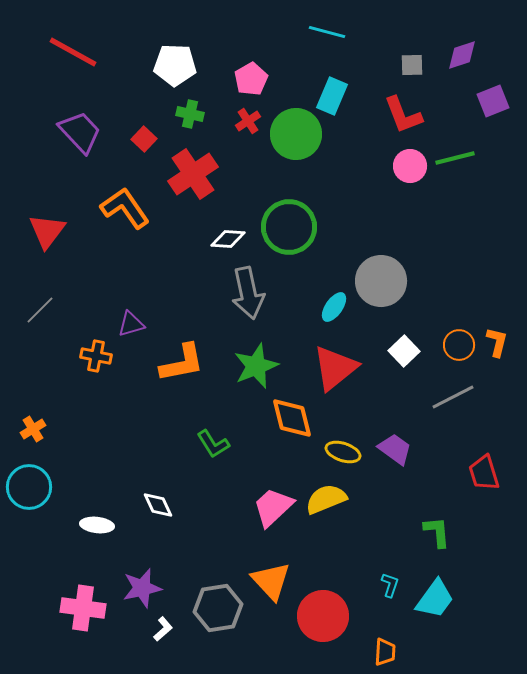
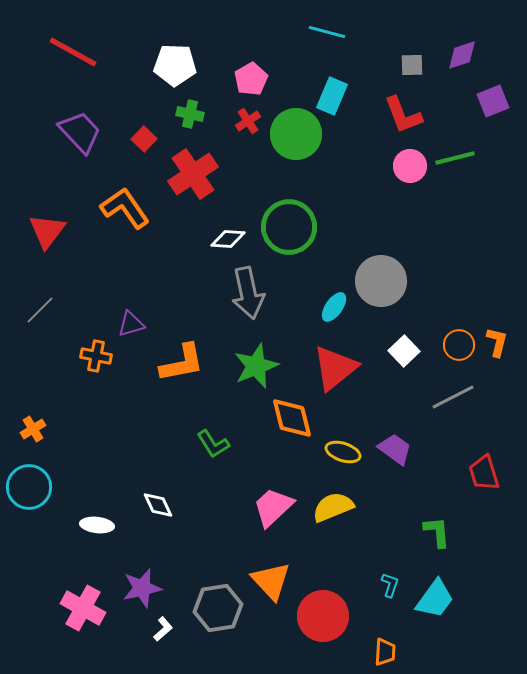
yellow semicircle at (326, 499): moved 7 px right, 8 px down
pink cross at (83, 608): rotated 21 degrees clockwise
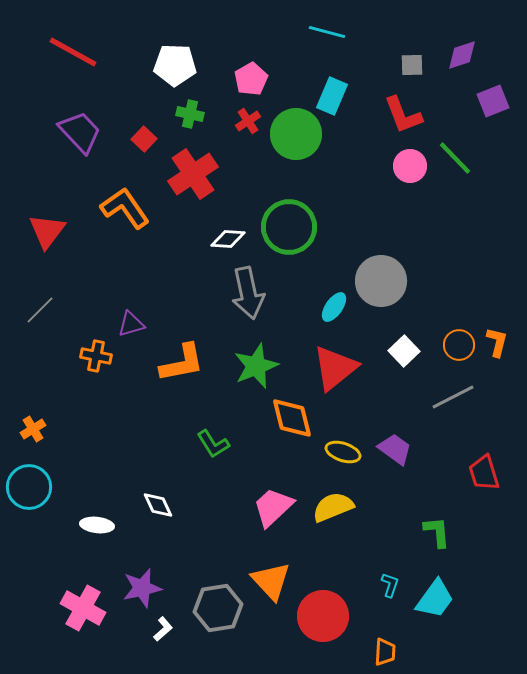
green line at (455, 158): rotated 60 degrees clockwise
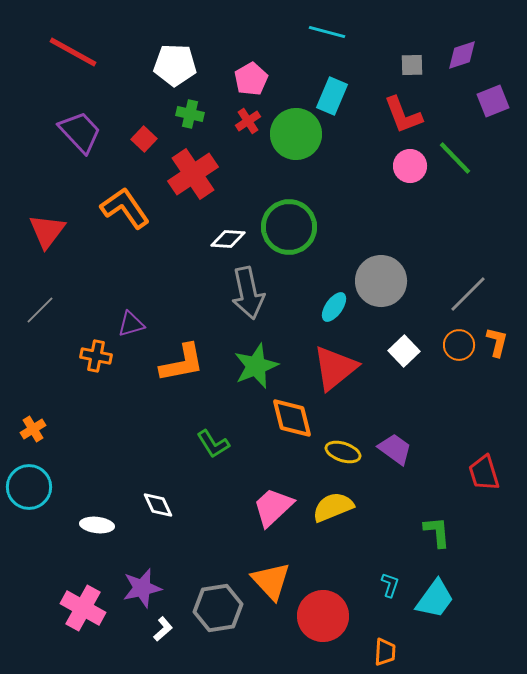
gray line at (453, 397): moved 15 px right, 103 px up; rotated 18 degrees counterclockwise
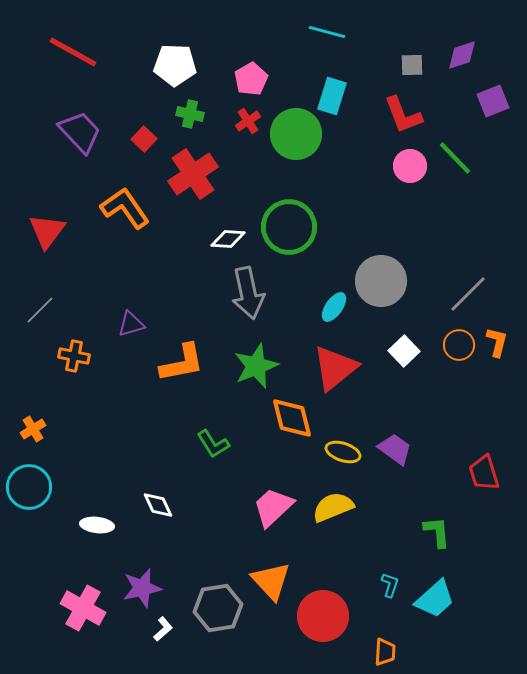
cyan rectangle at (332, 96): rotated 6 degrees counterclockwise
orange cross at (96, 356): moved 22 px left
cyan trapezoid at (435, 599): rotated 12 degrees clockwise
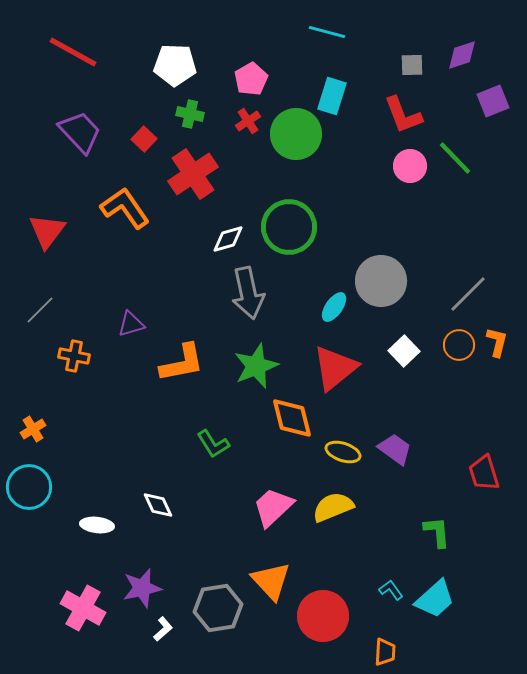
white diamond at (228, 239): rotated 20 degrees counterclockwise
cyan L-shape at (390, 585): moved 1 px right, 5 px down; rotated 55 degrees counterclockwise
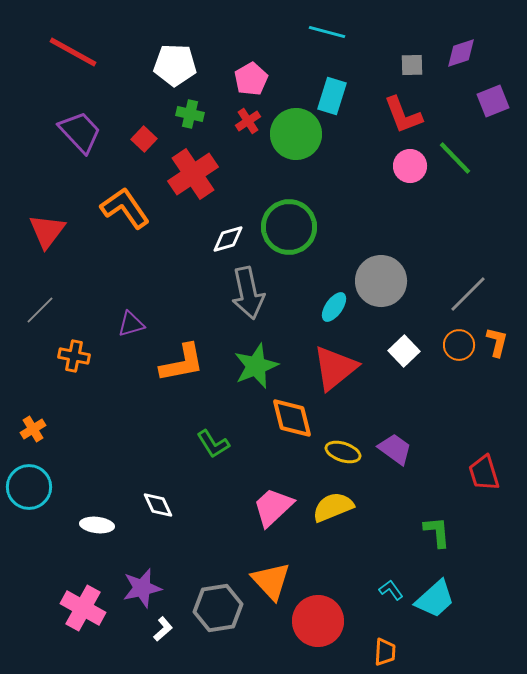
purple diamond at (462, 55): moved 1 px left, 2 px up
red circle at (323, 616): moved 5 px left, 5 px down
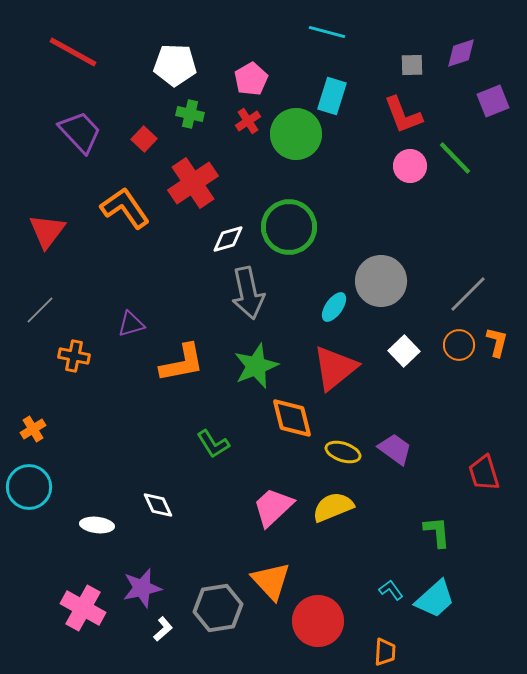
red cross at (193, 174): moved 9 px down
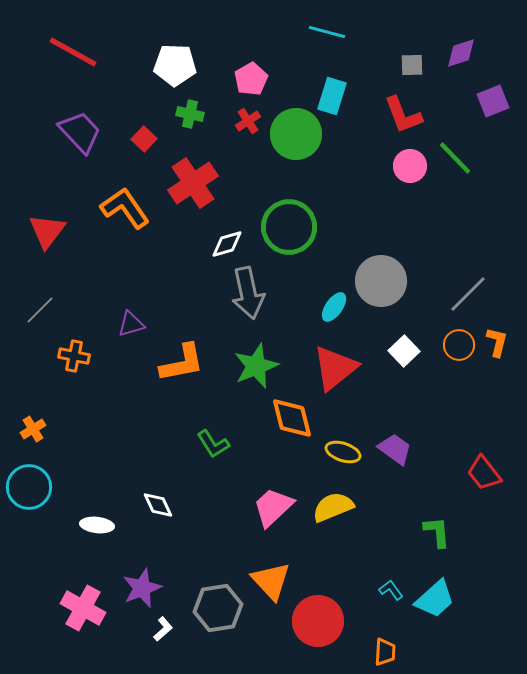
white diamond at (228, 239): moved 1 px left, 5 px down
red trapezoid at (484, 473): rotated 21 degrees counterclockwise
purple star at (142, 588): rotated 9 degrees counterclockwise
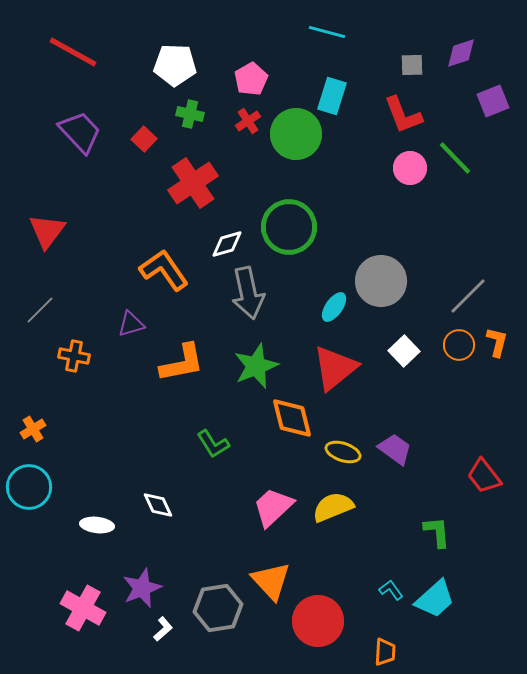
pink circle at (410, 166): moved 2 px down
orange L-shape at (125, 208): moved 39 px right, 62 px down
gray line at (468, 294): moved 2 px down
red trapezoid at (484, 473): moved 3 px down
